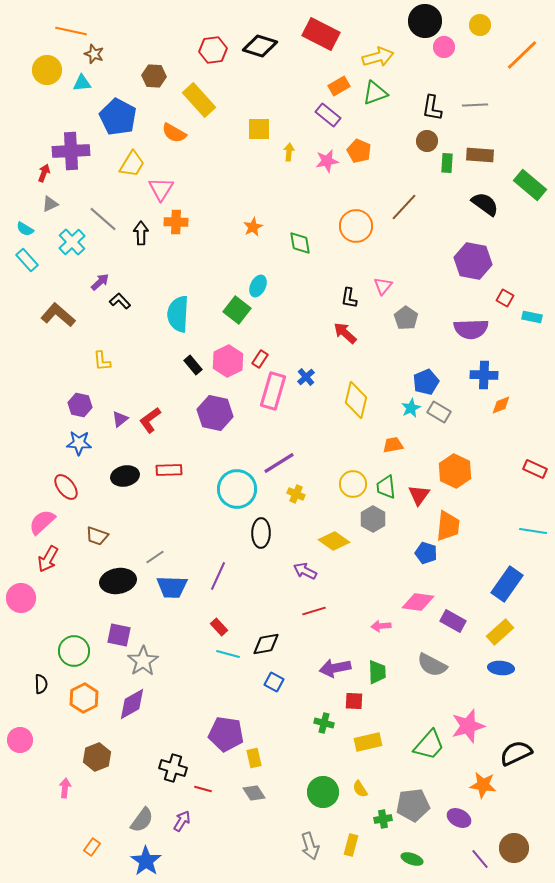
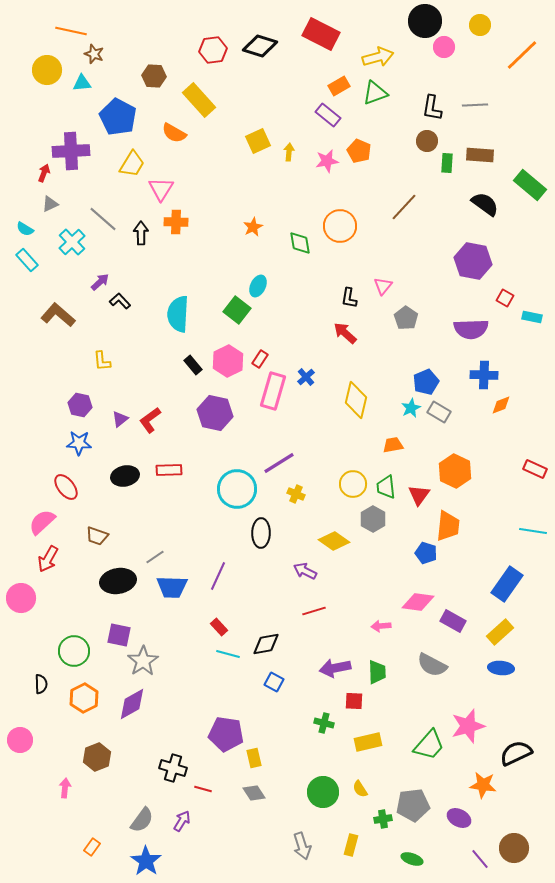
yellow square at (259, 129): moved 1 px left, 12 px down; rotated 25 degrees counterclockwise
orange circle at (356, 226): moved 16 px left
gray arrow at (310, 846): moved 8 px left
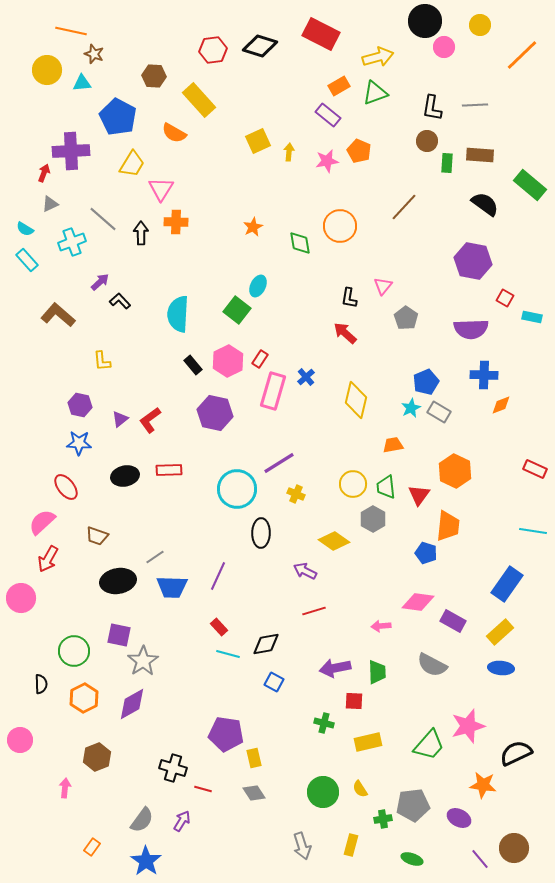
cyan cross at (72, 242): rotated 24 degrees clockwise
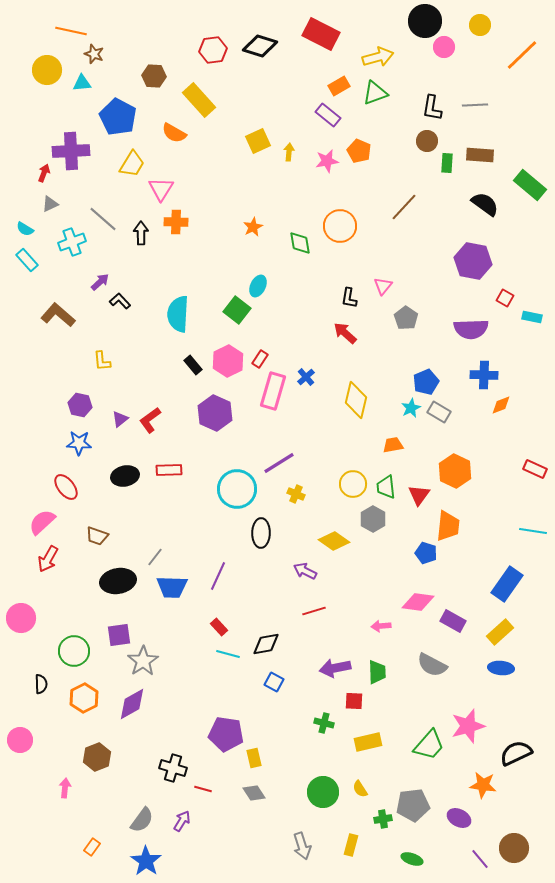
purple hexagon at (215, 413): rotated 12 degrees clockwise
gray line at (155, 557): rotated 18 degrees counterclockwise
pink circle at (21, 598): moved 20 px down
purple square at (119, 635): rotated 20 degrees counterclockwise
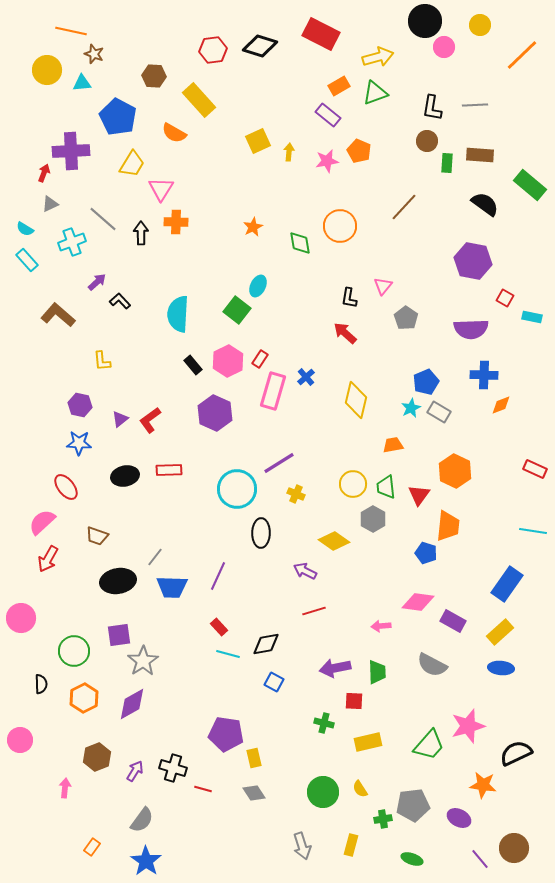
purple arrow at (100, 282): moved 3 px left
purple arrow at (182, 821): moved 47 px left, 50 px up
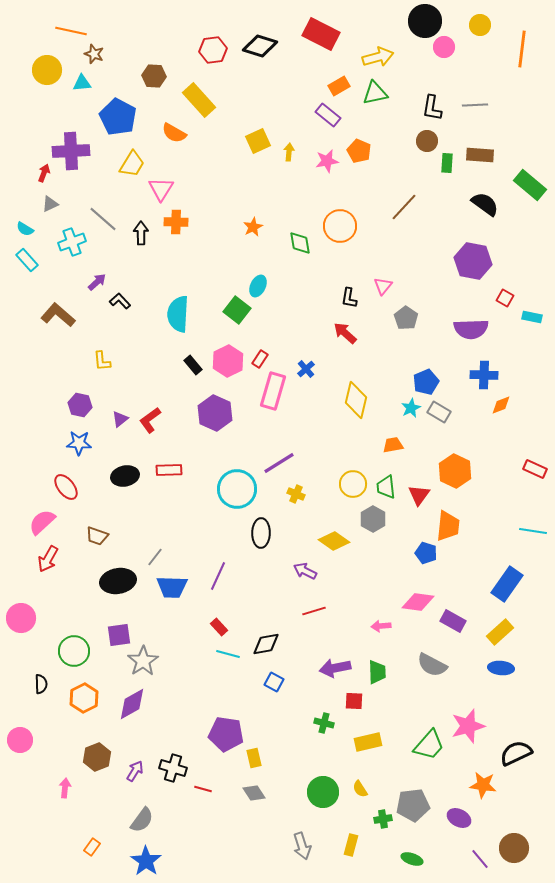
orange line at (522, 55): moved 6 px up; rotated 39 degrees counterclockwise
green triangle at (375, 93): rotated 8 degrees clockwise
blue cross at (306, 377): moved 8 px up
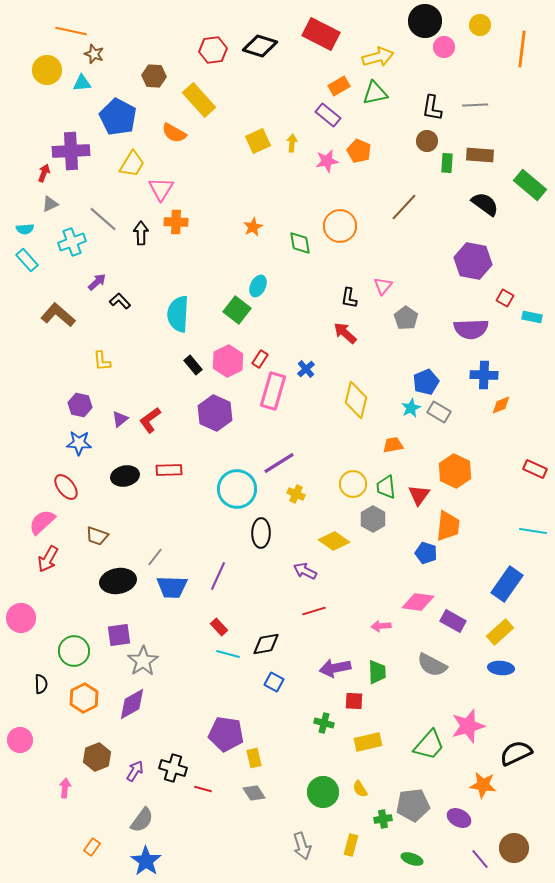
yellow arrow at (289, 152): moved 3 px right, 9 px up
cyan semicircle at (25, 229): rotated 36 degrees counterclockwise
